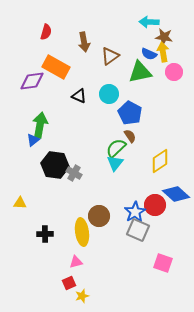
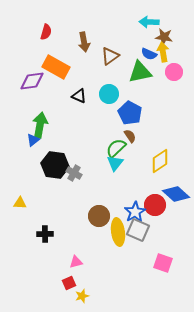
yellow ellipse: moved 36 px right
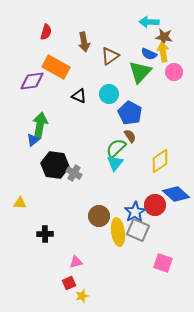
green triangle: rotated 35 degrees counterclockwise
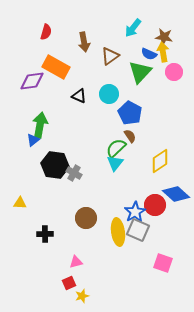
cyan arrow: moved 16 px left, 6 px down; rotated 54 degrees counterclockwise
brown circle: moved 13 px left, 2 px down
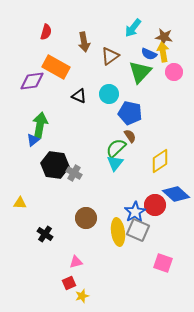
blue pentagon: rotated 15 degrees counterclockwise
black cross: rotated 35 degrees clockwise
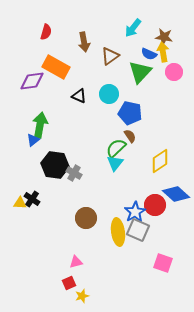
black cross: moved 13 px left, 35 px up
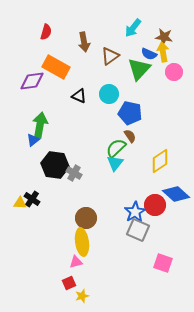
green triangle: moved 1 px left, 3 px up
yellow ellipse: moved 36 px left, 10 px down
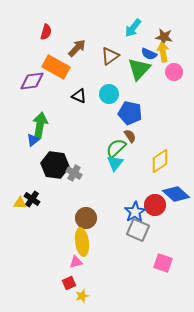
brown arrow: moved 7 px left, 6 px down; rotated 126 degrees counterclockwise
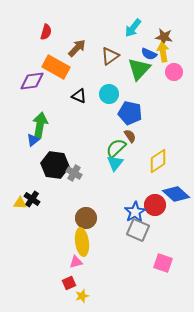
yellow diamond: moved 2 px left
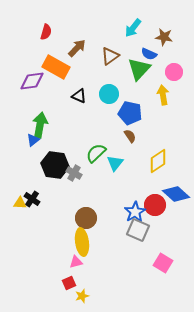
yellow arrow: moved 43 px down
green semicircle: moved 20 px left, 5 px down
pink square: rotated 12 degrees clockwise
